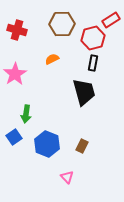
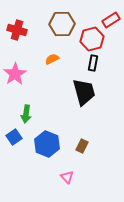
red hexagon: moved 1 px left, 1 px down
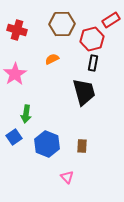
brown rectangle: rotated 24 degrees counterclockwise
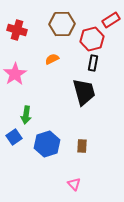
green arrow: moved 1 px down
blue hexagon: rotated 20 degrees clockwise
pink triangle: moved 7 px right, 7 px down
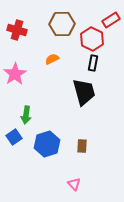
red hexagon: rotated 20 degrees counterclockwise
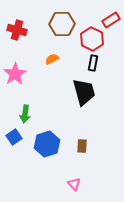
green arrow: moved 1 px left, 1 px up
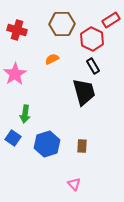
black rectangle: moved 3 px down; rotated 42 degrees counterclockwise
blue square: moved 1 px left, 1 px down; rotated 21 degrees counterclockwise
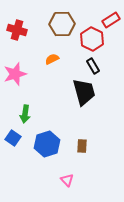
pink star: rotated 15 degrees clockwise
pink triangle: moved 7 px left, 4 px up
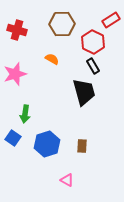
red hexagon: moved 1 px right, 3 px down
orange semicircle: rotated 56 degrees clockwise
pink triangle: rotated 16 degrees counterclockwise
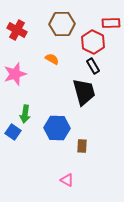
red rectangle: moved 3 px down; rotated 30 degrees clockwise
red cross: rotated 12 degrees clockwise
blue square: moved 6 px up
blue hexagon: moved 10 px right, 16 px up; rotated 20 degrees clockwise
